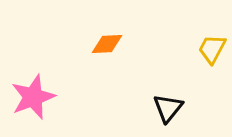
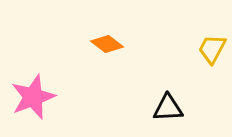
orange diamond: rotated 40 degrees clockwise
black triangle: rotated 48 degrees clockwise
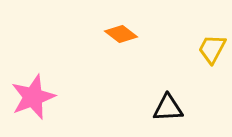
orange diamond: moved 14 px right, 10 px up
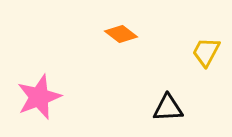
yellow trapezoid: moved 6 px left, 3 px down
pink star: moved 6 px right
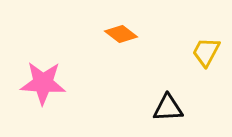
pink star: moved 4 px right, 14 px up; rotated 24 degrees clockwise
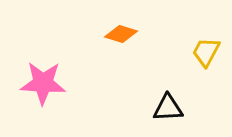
orange diamond: rotated 20 degrees counterclockwise
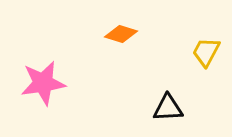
pink star: rotated 12 degrees counterclockwise
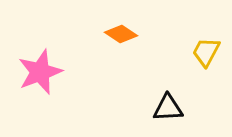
orange diamond: rotated 16 degrees clockwise
pink star: moved 3 px left, 11 px up; rotated 12 degrees counterclockwise
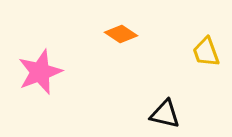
yellow trapezoid: rotated 48 degrees counterclockwise
black triangle: moved 3 px left, 6 px down; rotated 16 degrees clockwise
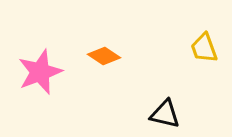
orange diamond: moved 17 px left, 22 px down
yellow trapezoid: moved 2 px left, 4 px up
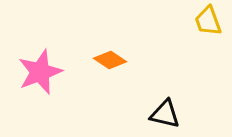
yellow trapezoid: moved 4 px right, 27 px up
orange diamond: moved 6 px right, 4 px down
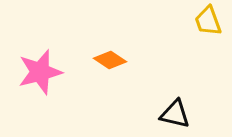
pink star: rotated 6 degrees clockwise
black triangle: moved 10 px right
